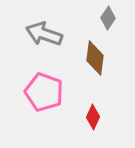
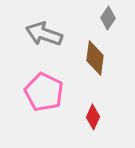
pink pentagon: rotated 6 degrees clockwise
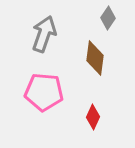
gray arrow: rotated 90 degrees clockwise
pink pentagon: rotated 21 degrees counterclockwise
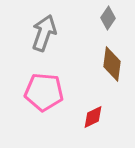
gray arrow: moved 1 px up
brown diamond: moved 17 px right, 6 px down
red diamond: rotated 40 degrees clockwise
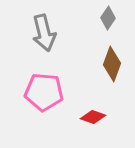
gray arrow: rotated 147 degrees clockwise
brown diamond: rotated 12 degrees clockwise
red diamond: rotated 45 degrees clockwise
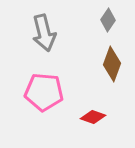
gray diamond: moved 2 px down
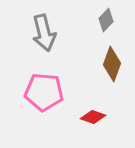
gray diamond: moved 2 px left; rotated 10 degrees clockwise
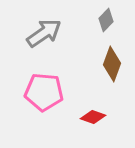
gray arrow: rotated 111 degrees counterclockwise
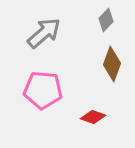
gray arrow: rotated 6 degrees counterclockwise
pink pentagon: moved 1 px left, 2 px up
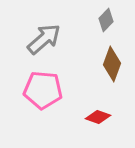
gray arrow: moved 6 px down
red diamond: moved 5 px right
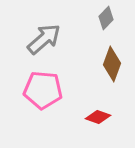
gray diamond: moved 2 px up
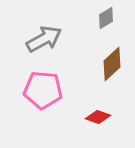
gray diamond: rotated 15 degrees clockwise
gray arrow: rotated 12 degrees clockwise
brown diamond: rotated 28 degrees clockwise
